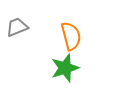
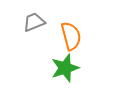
gray trapezoid: moved 17 px right, 5 px up
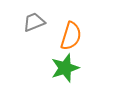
orange semicircle: rotated 32 degrees clockwise
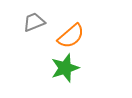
orange semicircle: rotated 32 degrees clockwise
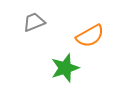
orange semicircle: moved 19 px right; rotated 12 degrees clockwise
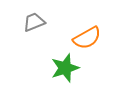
orange semicircle: moved 3 px left, 2 px down
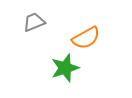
orange semicircle: moved 1 px left
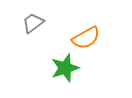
gray trapezoid: moved 1 px left, 1 px down; rotated 15 degrees counterclockwise
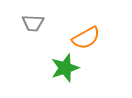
gray trapezoid: rotated 140 degrees counterclockwise
